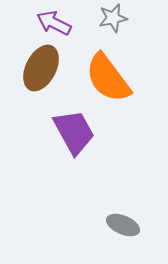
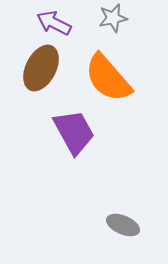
orange semicircle: rotated 4 degrees counterclockwise
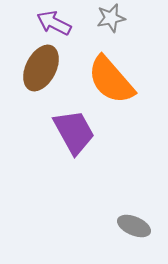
gray star: moved 2 px left
orange semicircle: moved 3 px right, 2 px down
gray ellipse: moved 11 px right, 1 px down
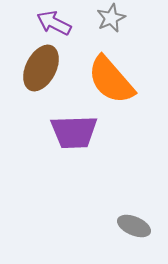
gray star: rotated 12 degrees counterclockwise
purple trapezoid: rotated 117 degrees clockwise
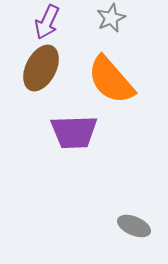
purple arrow: moved 7 px left, 1 px up; rotated 92 degrees counterclockwise
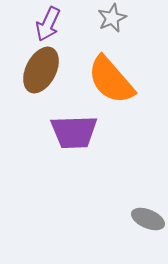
gray star: moved 1 px right
purple arrow: moved 1 px right, 2 px down
brown ellipse: moved 2 px down
gray ellipse: moved 14 px right, 7 px up
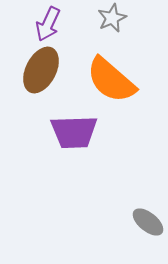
orange semicircle: rotated 8 degrees counterclockwise
gray ellipse: moved 3 px down; rotated 16 degrees clockwise
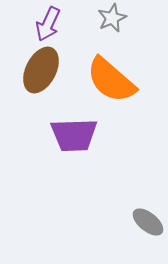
purple trapezoid: moved 3 px down
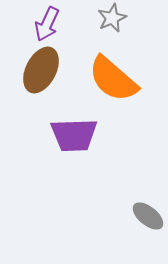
purple arrow: moved 1 px left
orange semicircle: moved 2 px right, 1 px up
gray ellipse: moved 6 px up
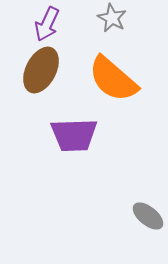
gray star: rotated 20 degrees counterclockwise
